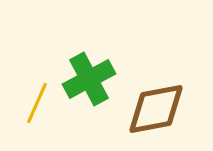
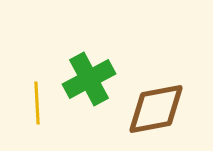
yellow line: rotated 27 degrees counterclockwise
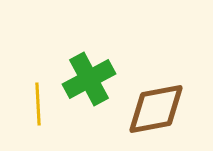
yellow line: moved 1 px right, 1 px down
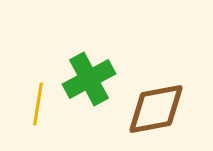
yellow line: rotated 12 degrees clockwise
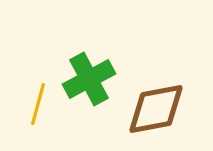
yellow line: rotated 6 degrees clockwise
